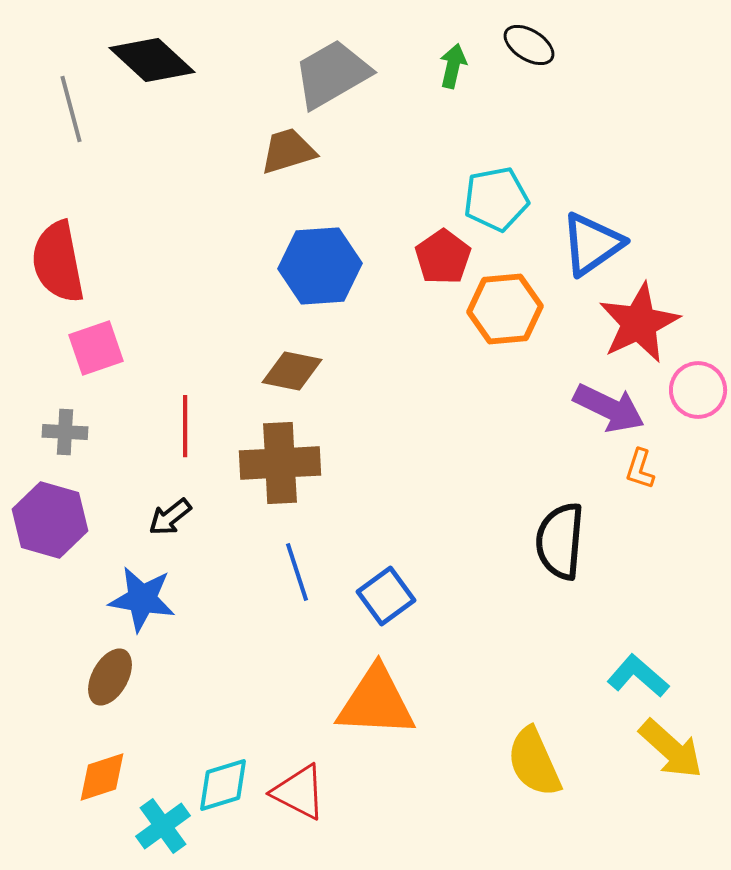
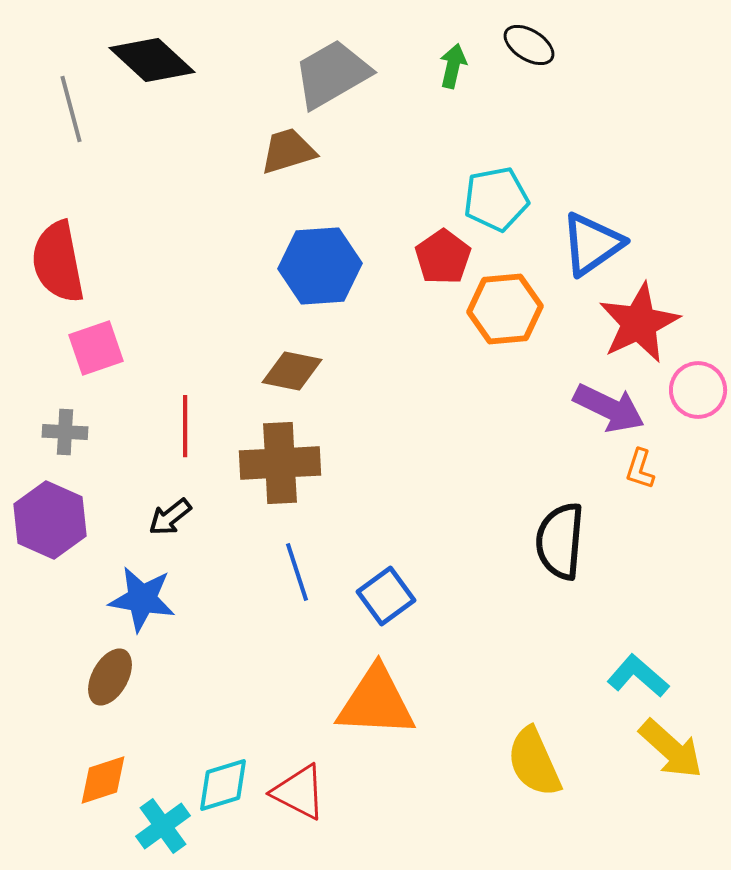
purple hexagon: rotated 8 degrees clockwise
orange diamond: moved 1 px right, 3 px down
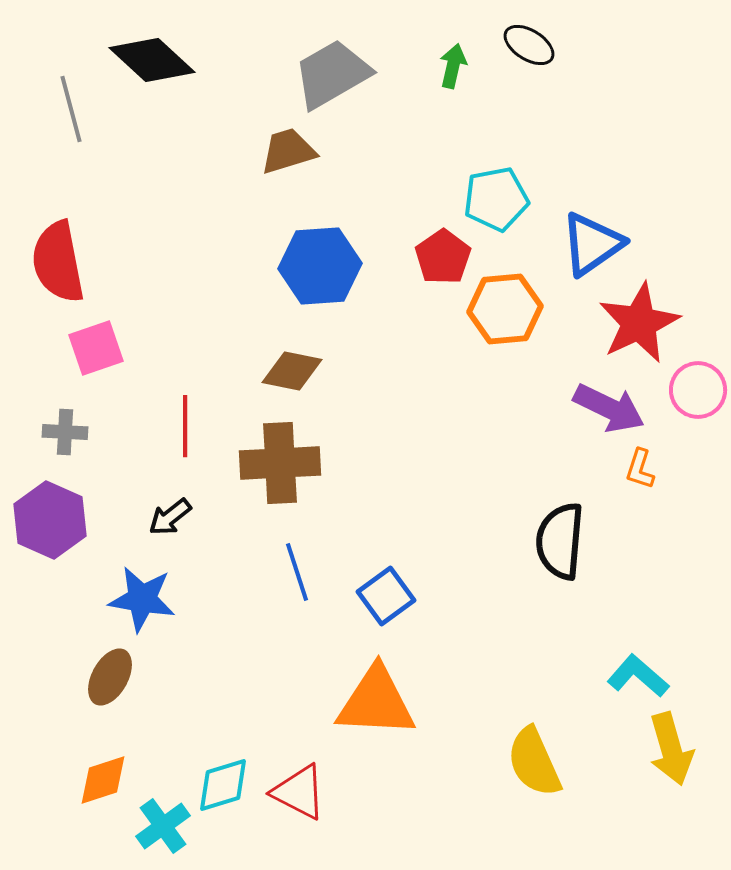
yellow arrow: rotated 32 degrees clockwise
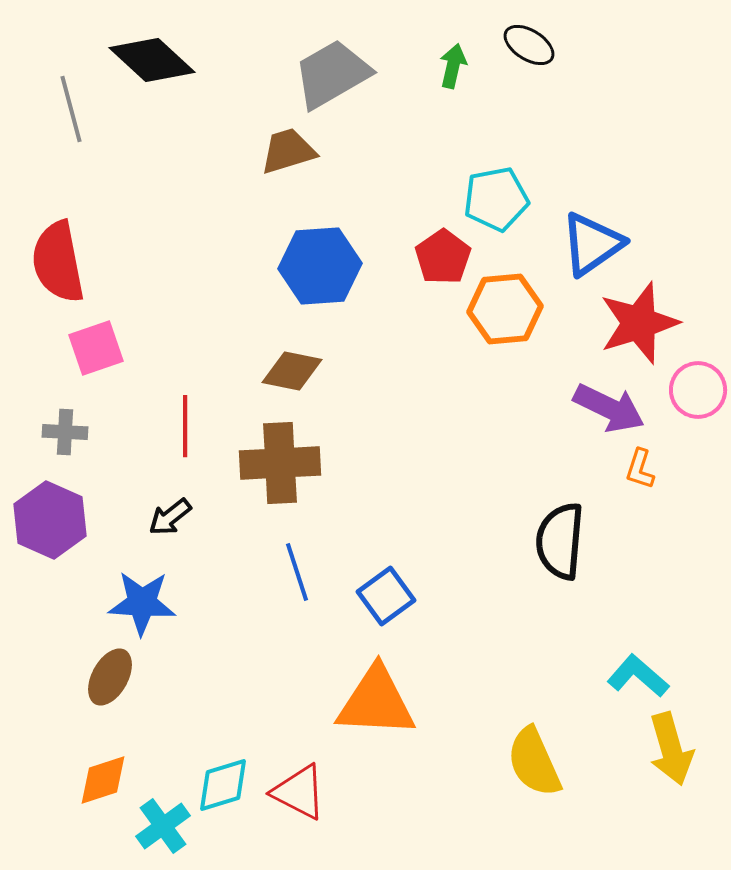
red star: rotated 8 degrees clockwise
blue star: moved 4 px down; rotated 6 degrees counterclockwise
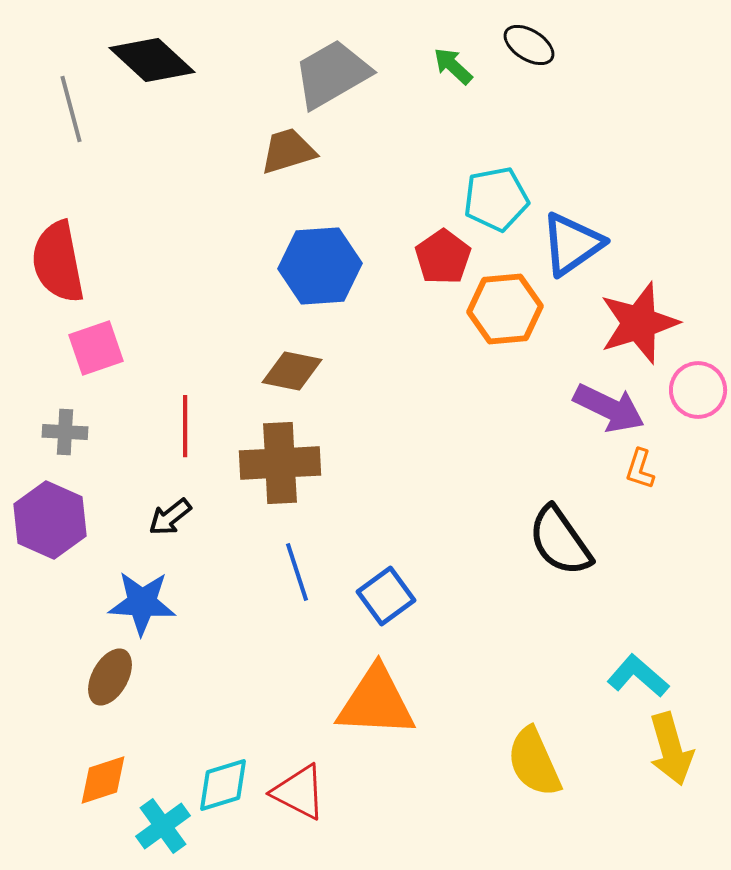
green arrow: rotated 60 degrees counterclockwise
blue triangle: moved 20 px left
black semicircle: rotated 40 degrees counterclockwise
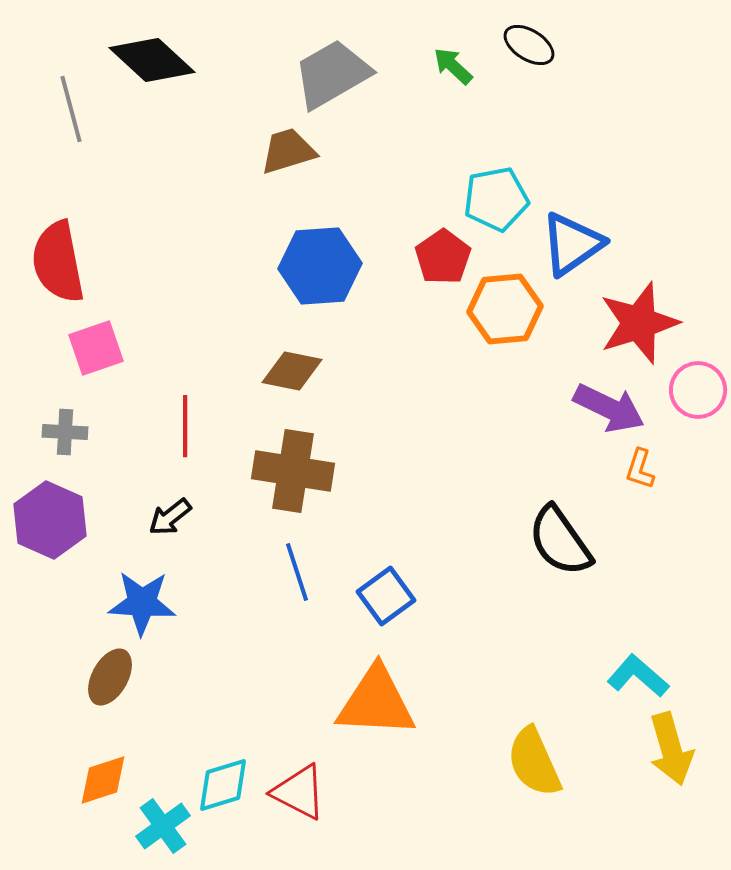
brown cross: moved 13 px right, 8 px down; rotated 12 degrees clockwise
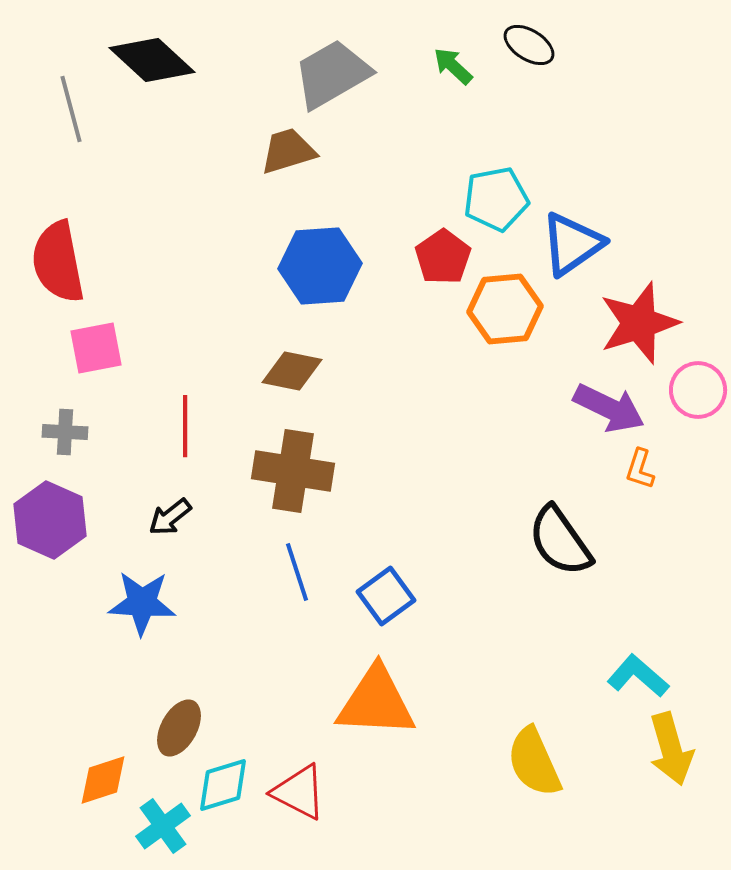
pink square: rotated 8 degrees clockwise
brown ellipse: moved 69 px right, 51 px down
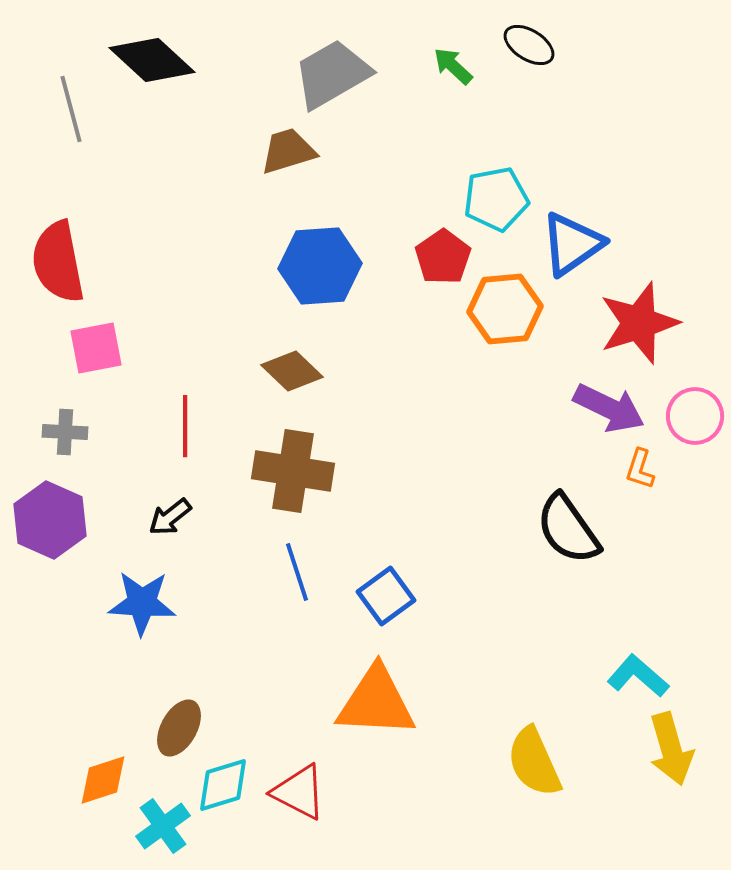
brown diamond: rotated 32 degrees clockwise
pink circle: moved 3 px left, 26 px down
black semicircle: moved 8 px right, 12 px up
